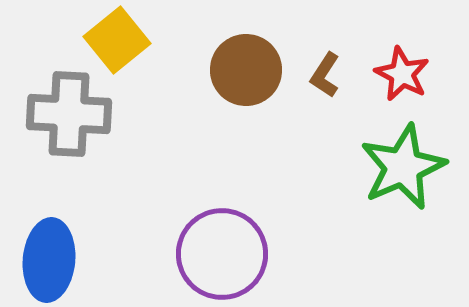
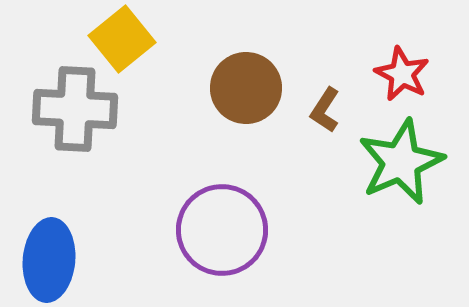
yellow square: moved 5 px right, 1 px up
brown circle: moved 18 px down
brown L-shape: moved 35 px down
gray cross: moved 6 px right, 5 px up
green star: moved 2 px left, 5 px up
purple circle: moved 24 px up
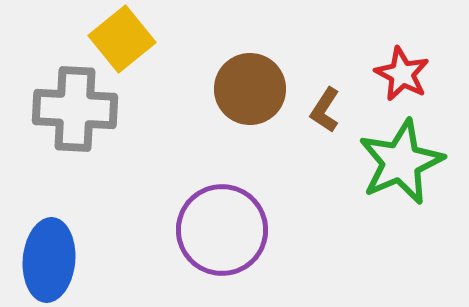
brown circle: moved 4 px right, 1 px down
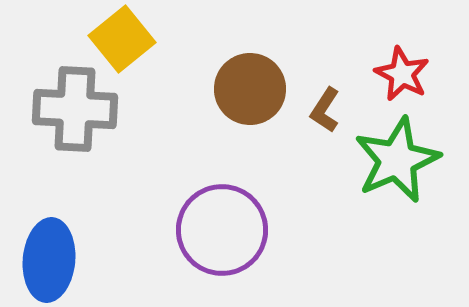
green star: moved 4 px left, 2 px up
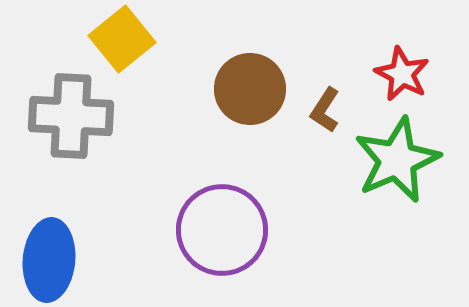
gray cross: moved 4 px left, 7 px down
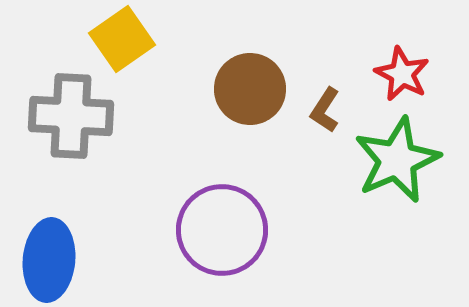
yellow square: rotated 4 degrees clockwise
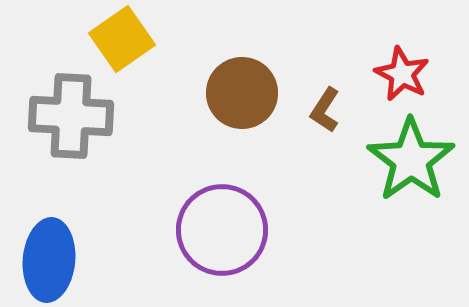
brown circle: moved 8 px left, 4 px down
green star: moved 14 px right; rotated 12 degrees counterclockwise
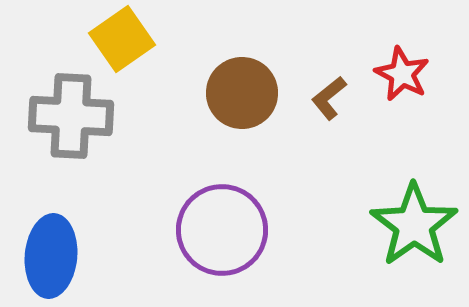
brown L-shape: moved 4 px right, 12 px up; rotated 18 degrees clockwise
green star: moved 3 px right, 65 px down
blue ellipse: moved 2 px right, 4 px up
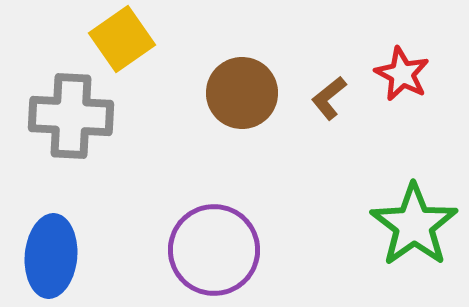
purple circle: moved 8 px left, 20 px down
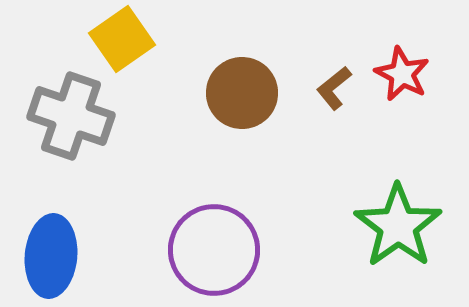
brown L-shape: moved 5 px right, 10 px up
gray cross: rotated 16 degrees clockwise
green star: moved 16 px left, 1 px down
